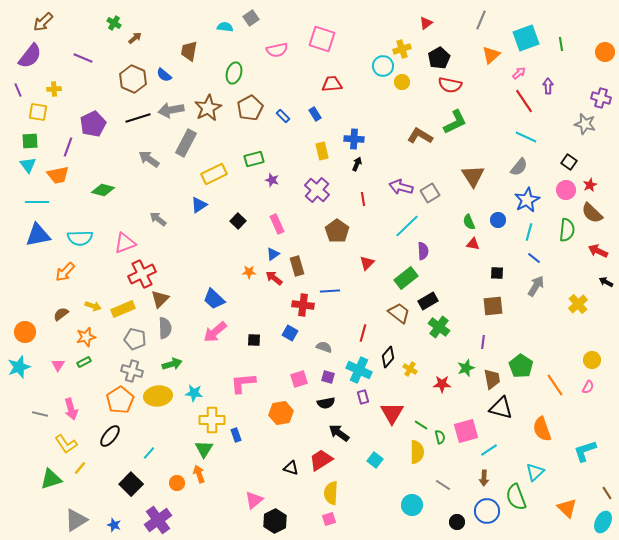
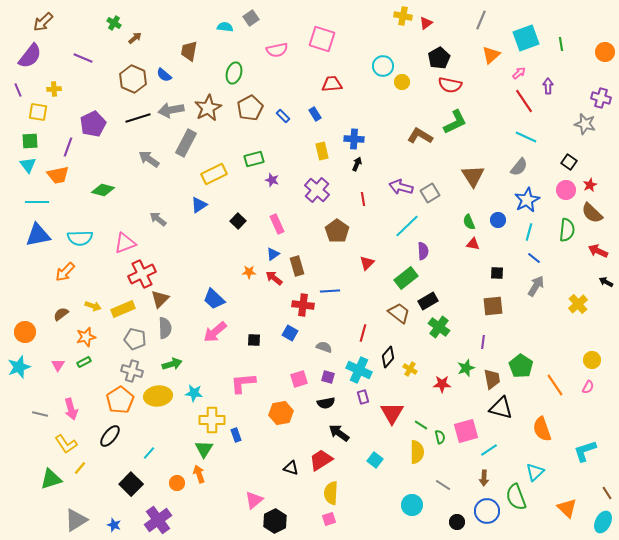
yellow cross at (402, 49): moved 1 px right, 33 px up; rotated 30 degrees clockwise
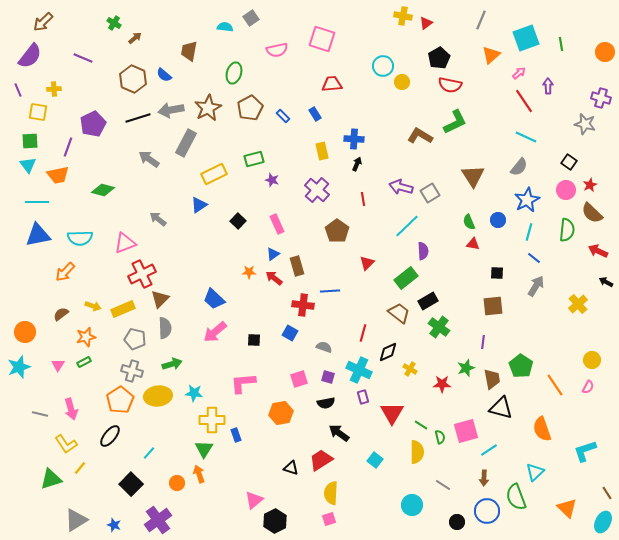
black diamond at (388, 357): moved 5 px up; rotated 25 degrees clockwise
